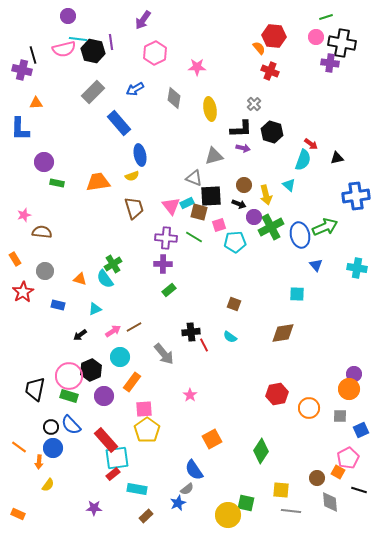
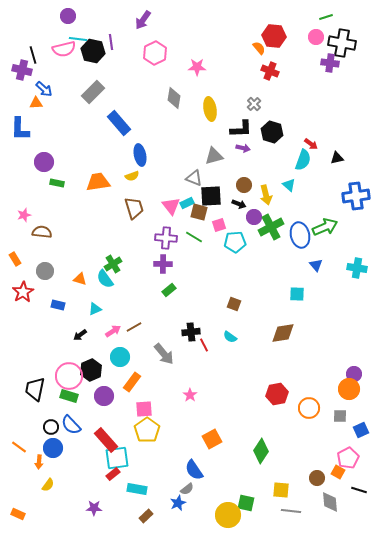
blue arrow at (135, 89): moved 91 px left; rotated 108 degrees counterclockwise
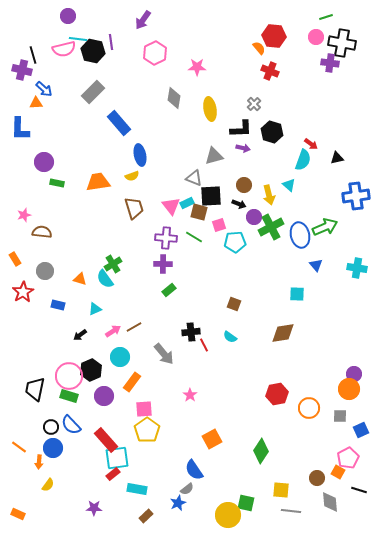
yellow arrow at (266, 195): moved 3 px right
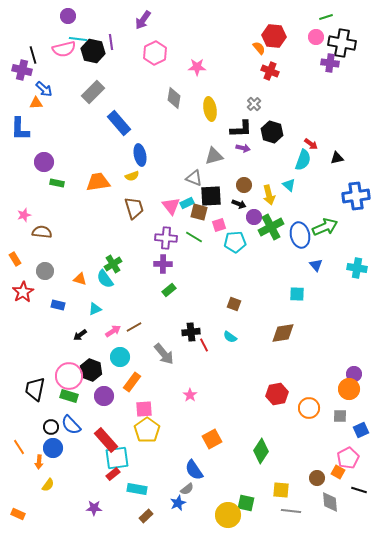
black hexagon at (91, 370): rotated 15 degrees counterclockwise
orange line at (19, 447): rotated 21 degrees clockwise
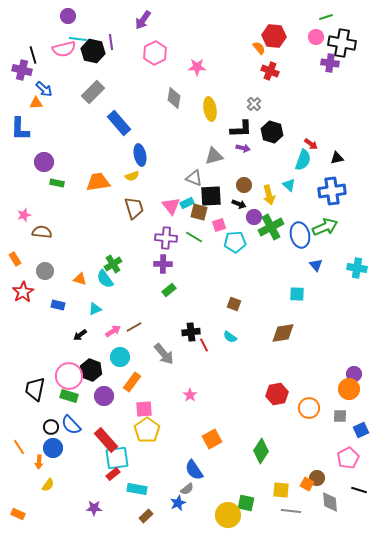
blue cross at (356, 196): moved 24 px left, 5 px up
orange square at (338, 472): moved 31 px left, 12 px down
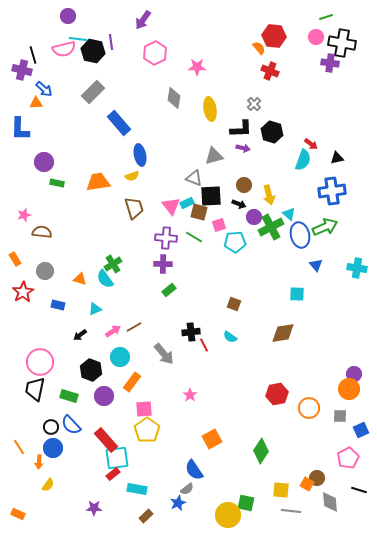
cyan triangle at (289, 185): moved 29 px down
pink circle at (69, 376): moved 29 px left, 14 px up
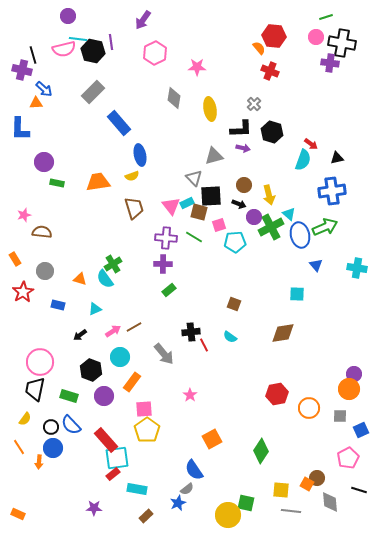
gray triangle at (194, 178): rotated 24 degrees clockwise
yellow semicircle at (48, 485): moved 23 px left, 66 px up
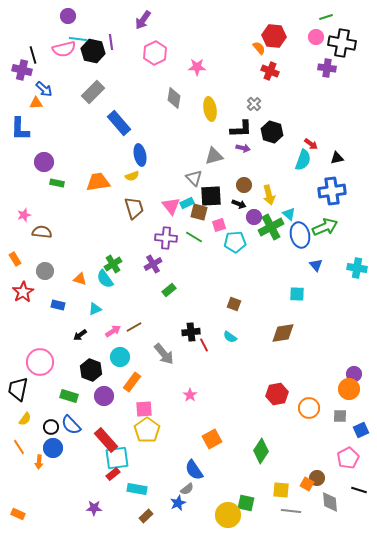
purple cross at (330, 63): moved 3 px left, 5 px down
purple cross at (163, 264): moved 10 px left; rotated 30 degrees counterclockwise
black trapezoid at (35, 389): moved 17 px left
